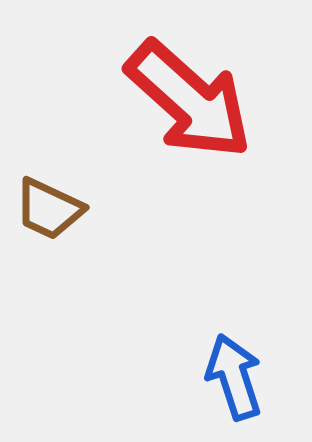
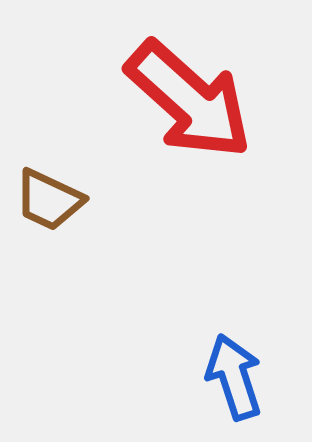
brown trapezoid: moved 9 px up
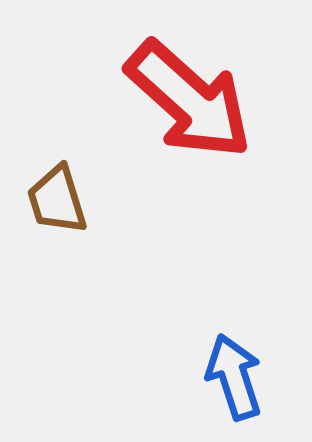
brown trapezoid: moved 8 px right; rotated 48 degrees clockwise
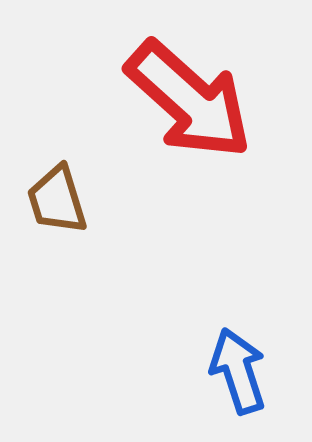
blue arrow: moved 4 px right, 6 px up
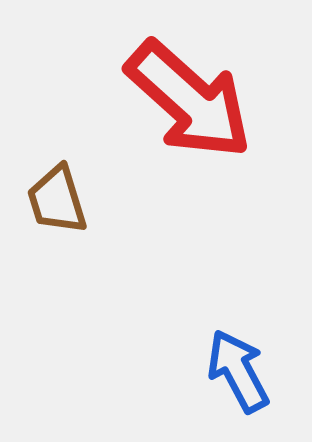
blue arrow: rotated 10 degrees counterclockwise
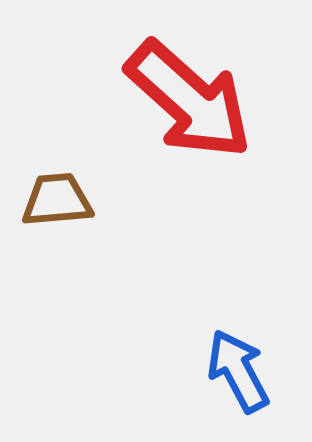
brown trapezoid: rotated 102 degrees clockwise
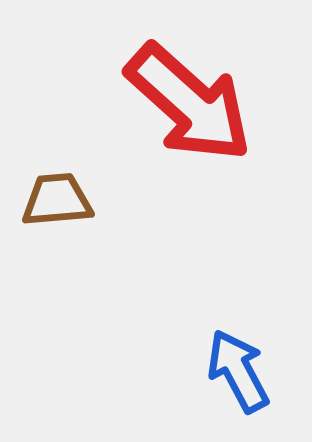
red arrow: moved 3 px down
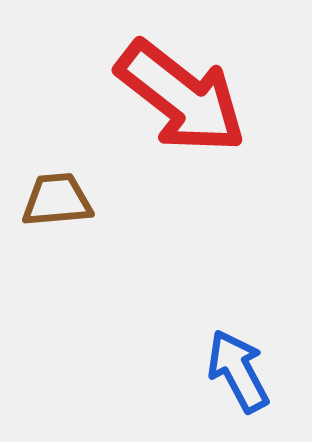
red arrow: moved 8 px left, 6 px up; rotated 4 degrees counterclockwise
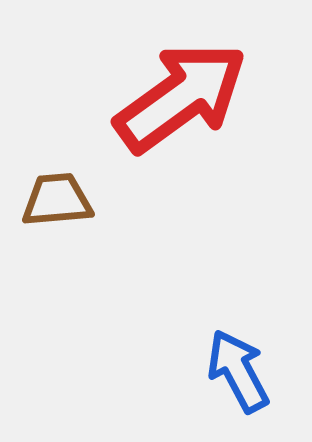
red arrow: rotated 74 degrees counterclockwise
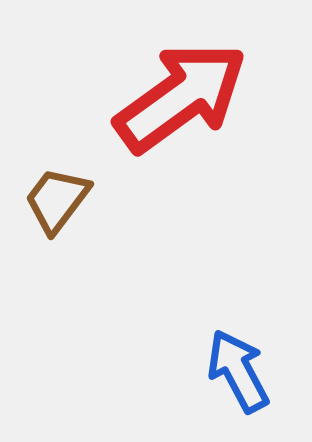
brown trapezoid: rotated 48 degrees counterclockwise
